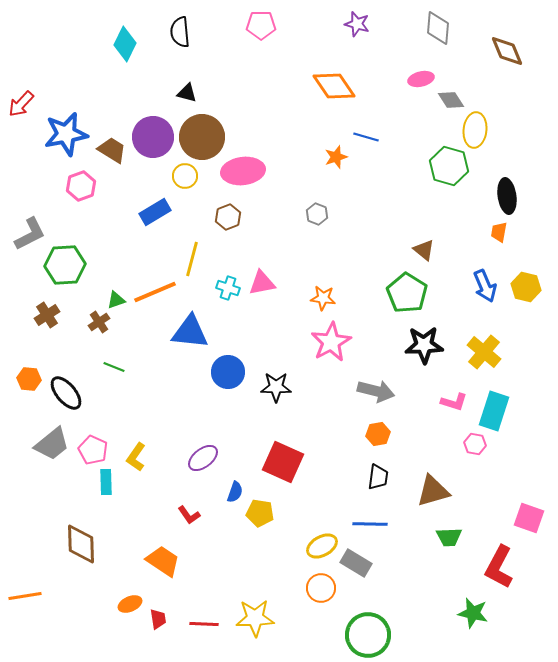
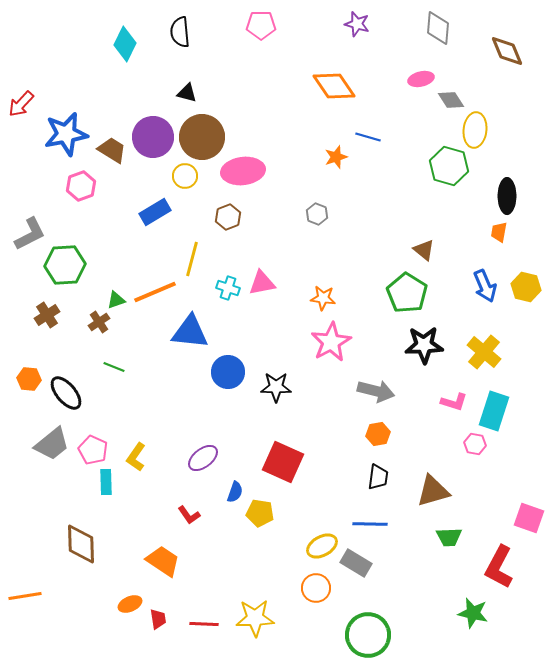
blue line at (366, 137): moved 2 px right
black ellipse at (507, 196): rotated 8 degrees clockwise
orange circle at (321, 588): moved 5 px left
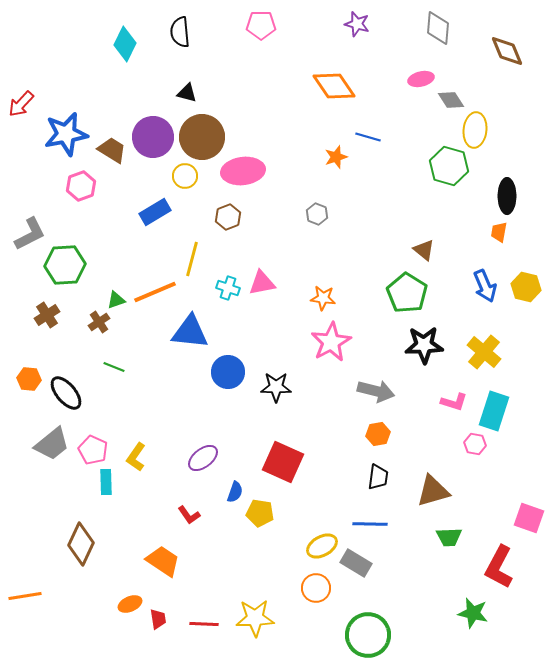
brown diamond at (81, 544): rotated 27 degrees clockwise
